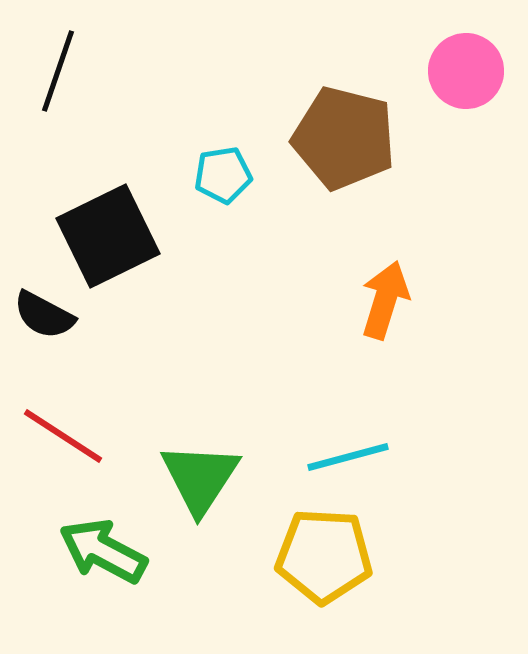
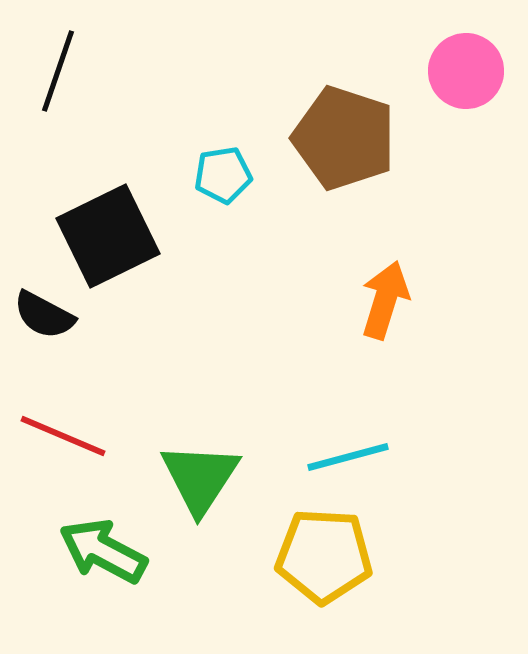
brown pentagon: rotated 4 degrees clockwise
red line: rotated 10 degrees counterclockwise
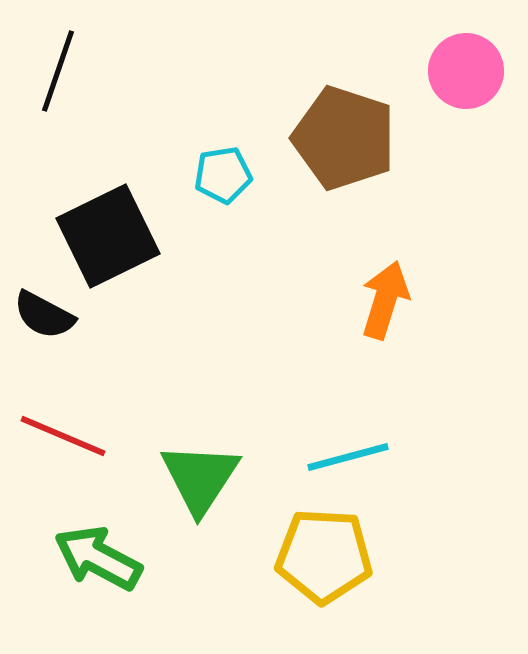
green arrow: moved 5 px left, 7 px down
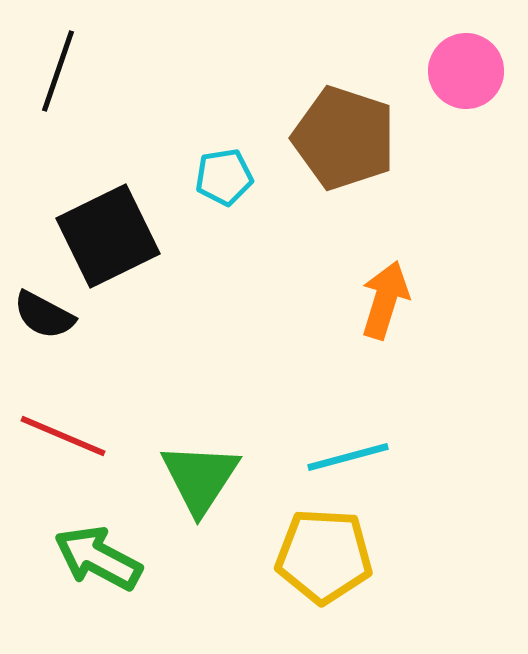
cyan pentagon: moved 1 px right, 2 px down
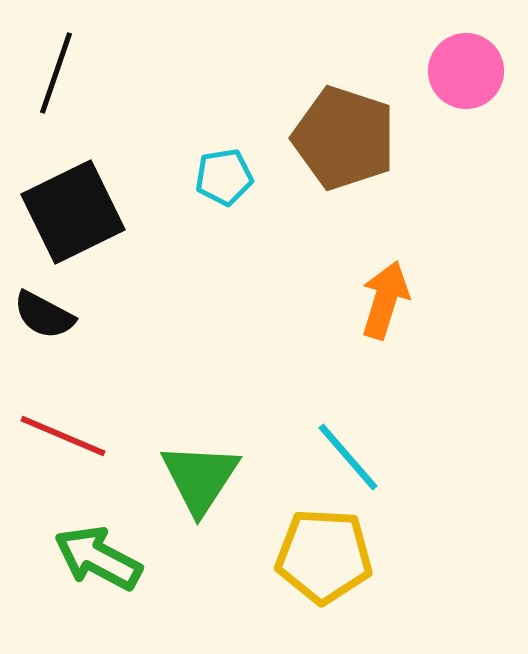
black line: moved 2 px left, 2 px down
black square: moved 35 px left, 24 px up
cyan line: rotated 64 degrees clockwise
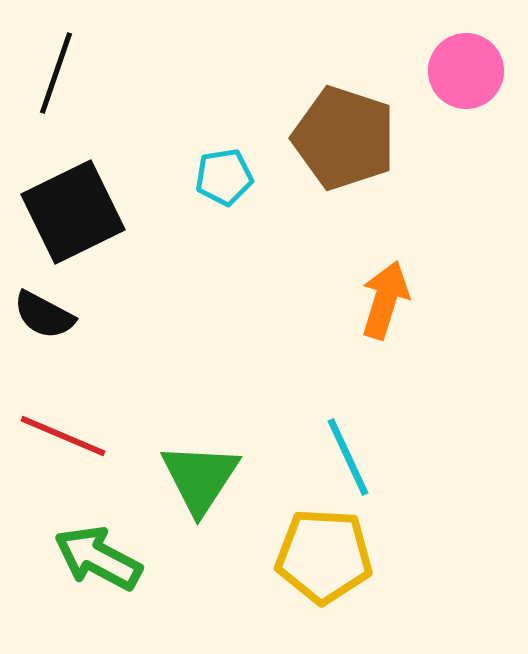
cyan line: rotated 16 degrees clockwise
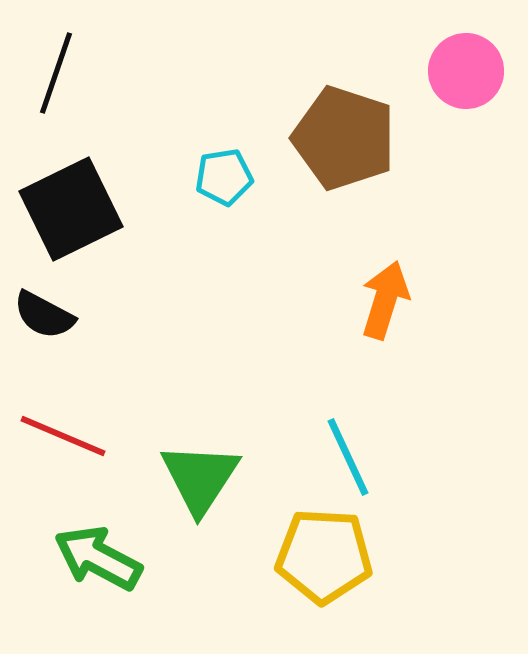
black square: moved 2 px left, 3 px up
